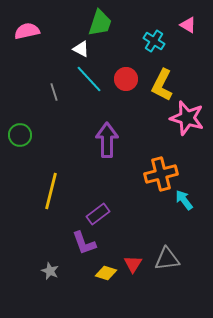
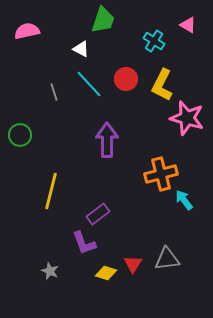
green trapezoid: moved 3 px right, 3 px up
cyan line: moved 5 px down
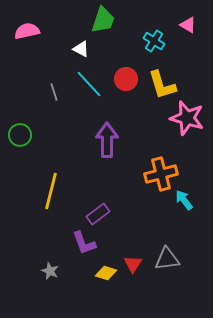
yellow L-shape: rotated 44 degrees counterclockwise
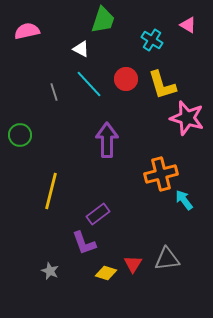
cyan cross: moved 2 px left, 1 px up
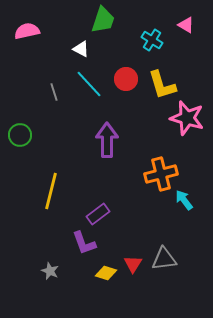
pink triangle: moved 2 px left
gray triangle: moved 3 px left
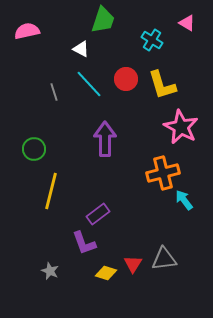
pink triangle: moved 1 px right, 2 px up
pink star: moved 6 px left, 9 px down; rotated 12 degrees clockwise
green circle: moved 14 px right, 14 px down
purple arrow: moved 2 px left, 1 px up
orange cross: moved 2 px right, 1 px up
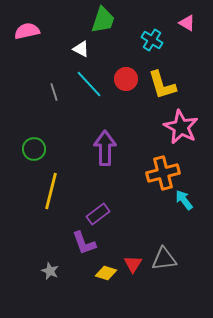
purple arrow: moved 9 px down
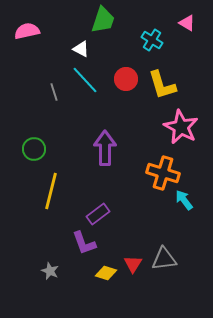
cyan line: moved 4 px left, 4 px up
orange cross: rotated 32 degrees clockwise
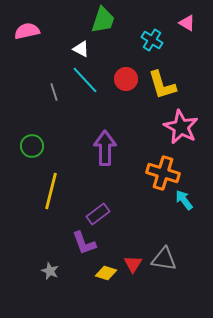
green circle: moved 2 px left, 3 px up
gray triangle: rotated 16 degrees clockwise
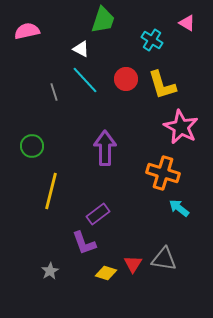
cyan arrow: moved 5 px left, 8 px down; rotated 15 degrees counterclockwise
gray star: rotated 18 degrees clockwise
